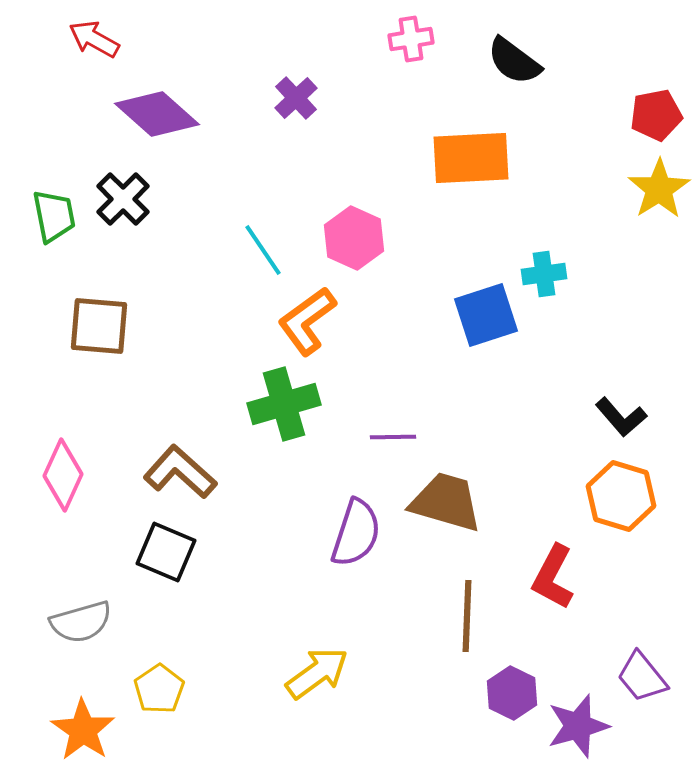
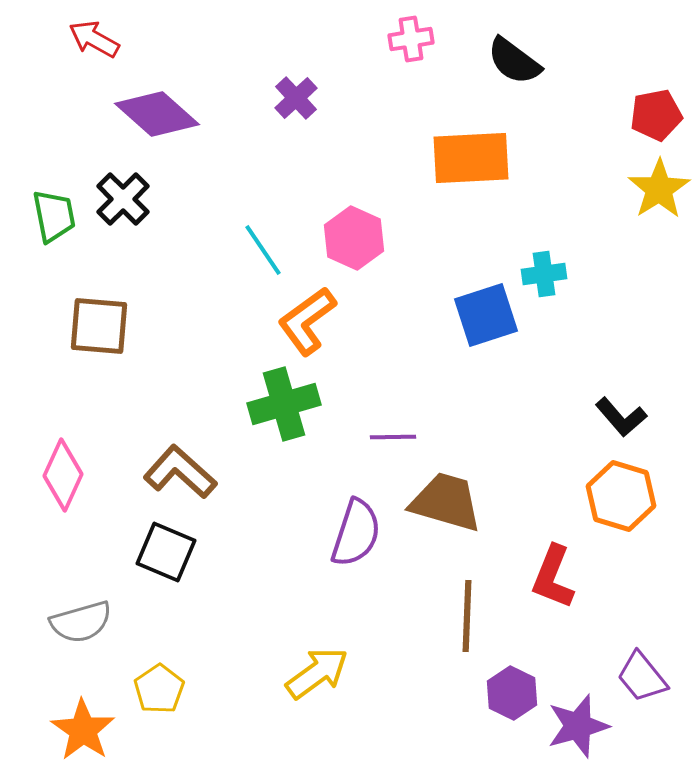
red L-shape: rotated 6 degrees counterclockwise
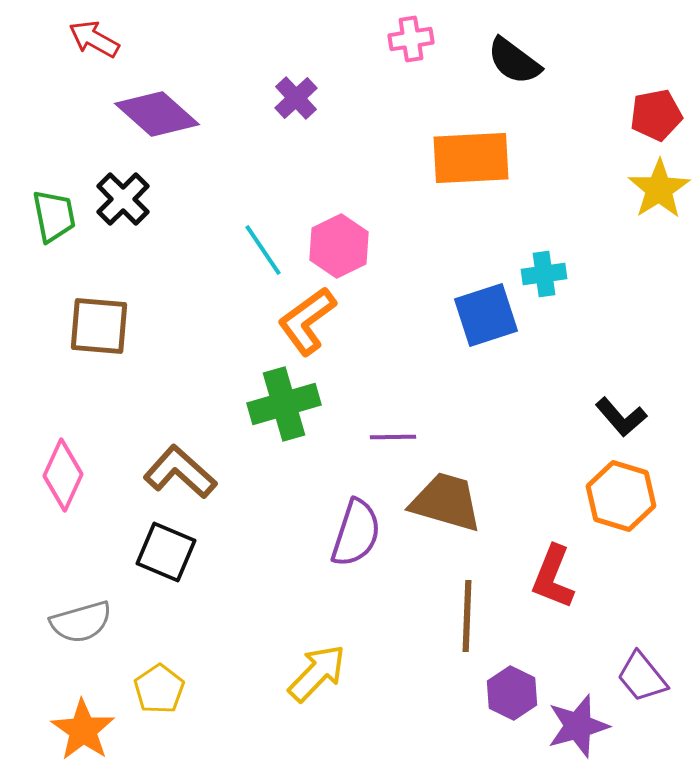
pink hexagon: moved 15 px left, 8 px down; rotated 10 degrees clockwise
yellow arrow: rotated 10 degrees counterclockwise
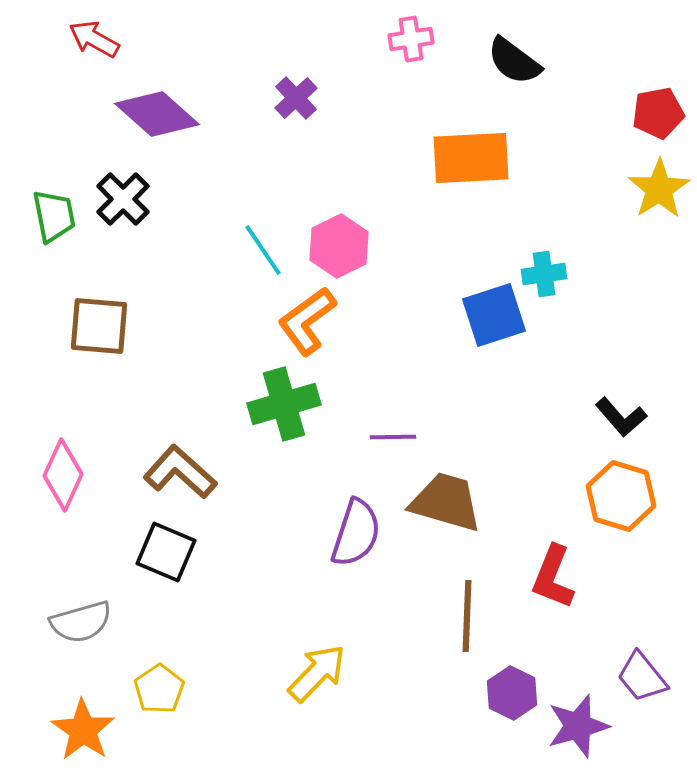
red pentagon: moved 2 px right, 2 px up
blue square: moved 8 px right
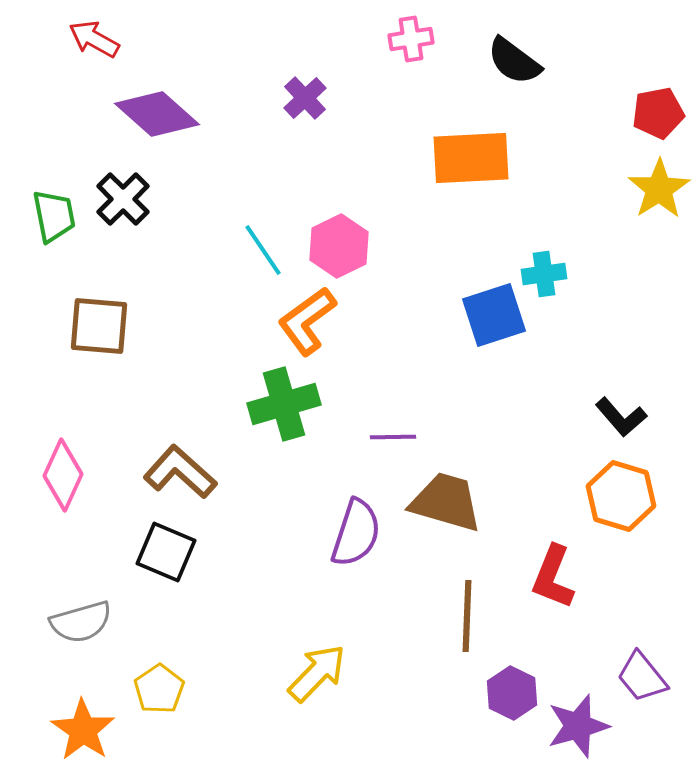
purple cross: moved 9 px right
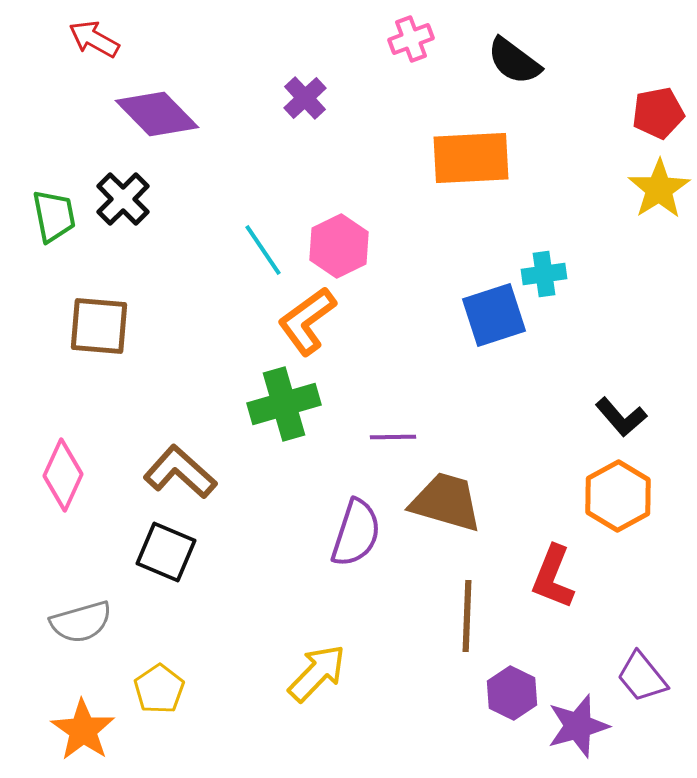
pink cross: rotated 12 degrees counterclockwise
purple diamond: rotated 4 degrees clockwise
orange hexagon: moved 3 px left; rotated 14 degrees clockwise
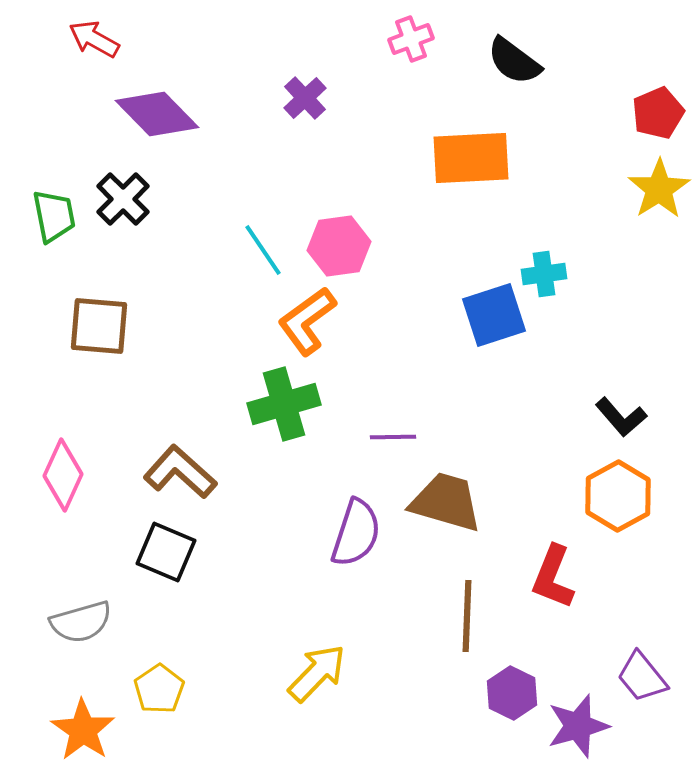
red pentagon: rotated 12 degrees counterclockwise
pink hexagon: rotated 18 degrees clockwise
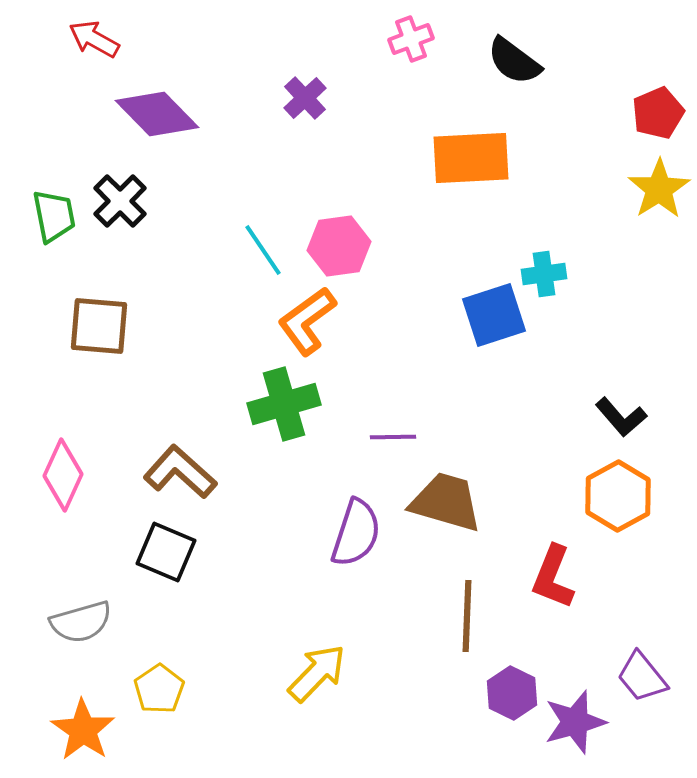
black cross: moved 3 px left, 2 px down
purple star: moved 3 px left, 4 px up
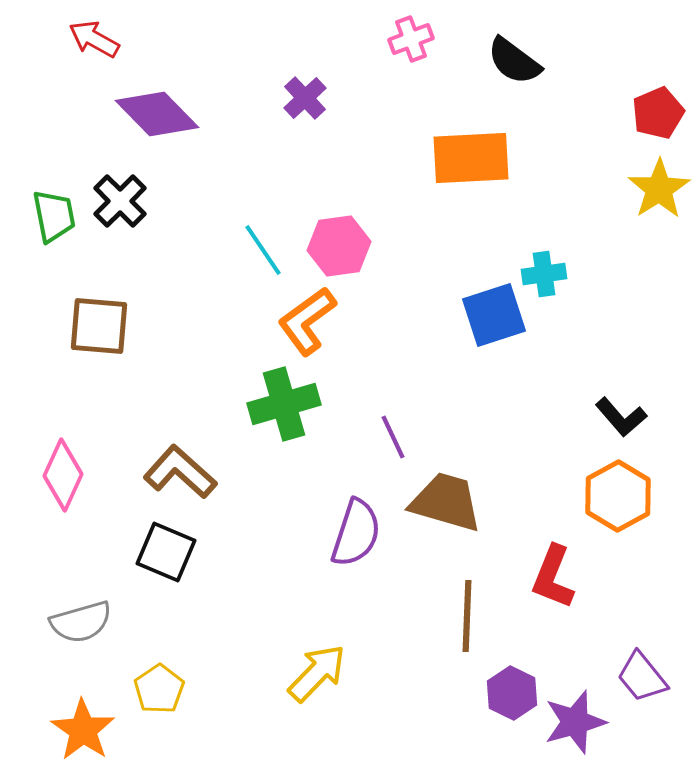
purple line: rotated 66 degrees clockwise
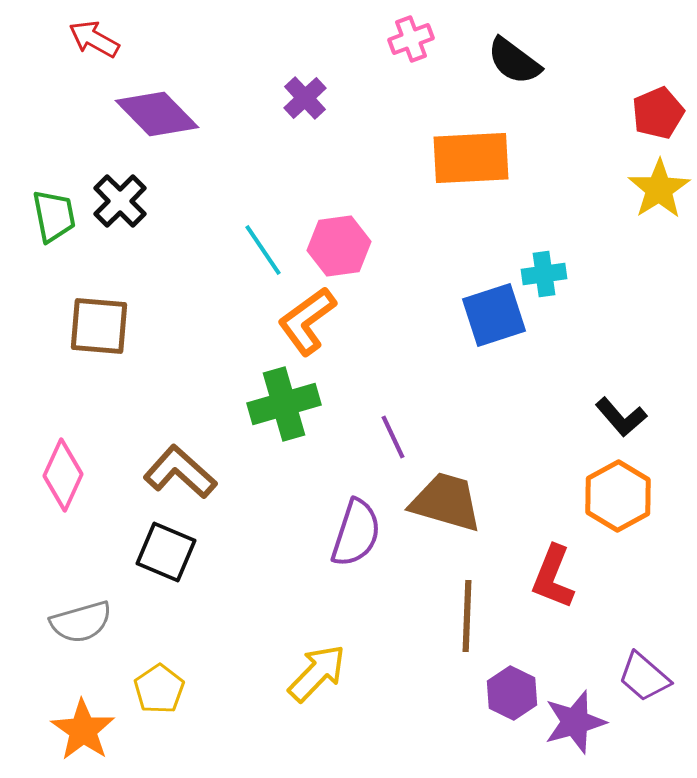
purple trapezoid: moved 2 px right; rotated 10 degrees counterclockwise
